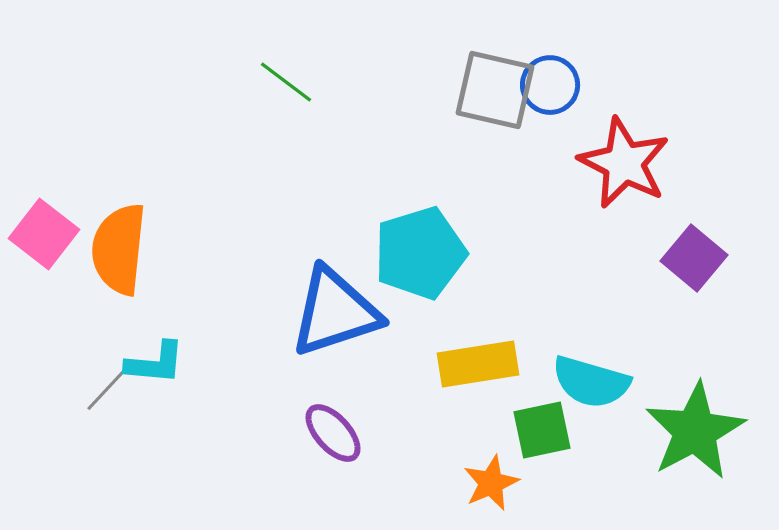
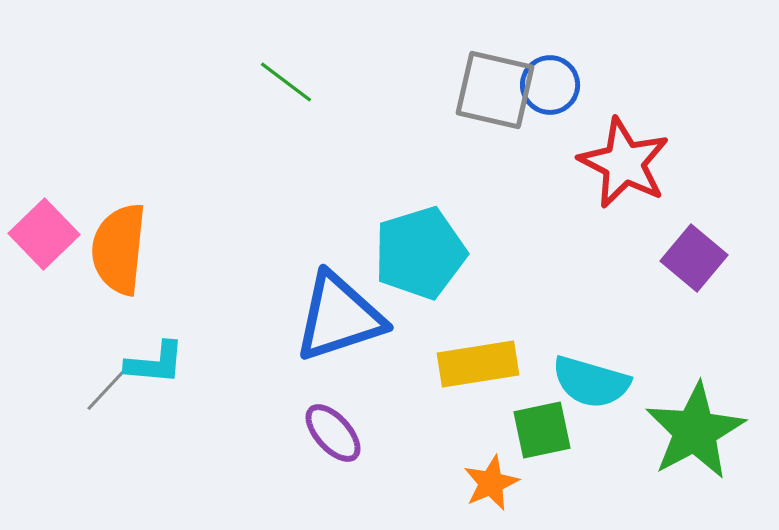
pink square: rotated 8 degrees clockwise
blue triangle: moved 4 px right, 5 px down
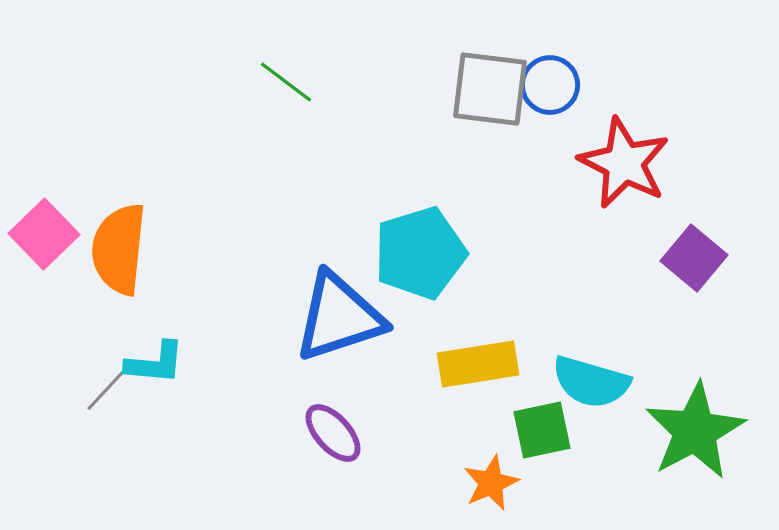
gray square: moved 5 px left, 1 px up; rotated 6 degrees counterclockwise
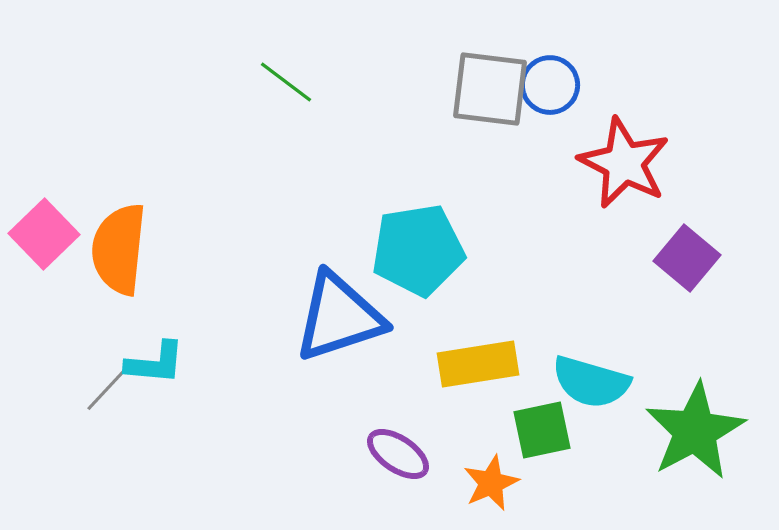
cyan pentagon: moved 2 px left, 3 px up; rotated 8 degrees clockwise
purple square: moved 7 px left
purple ellipse: moved 65 px right, 21 px down; rotated 14 degrees counterclockwise
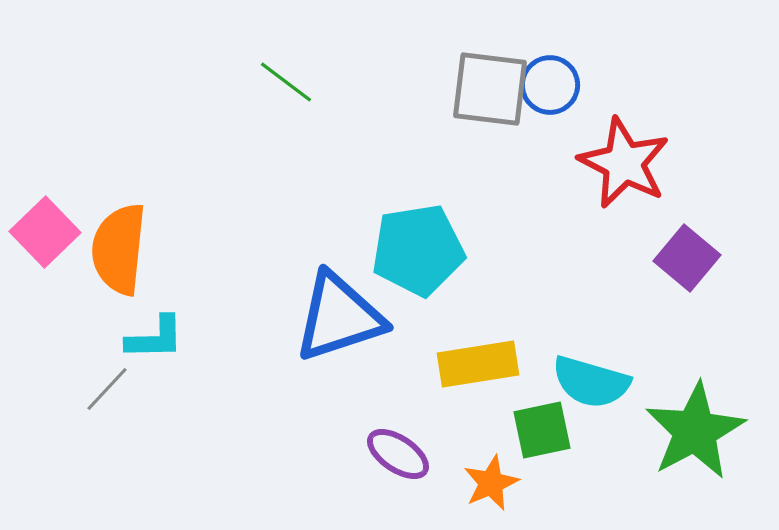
pink square: moved 1 px right, 2 px up
cyan L-shape: moved 25 px up; rotated 6 degrees counterclockwise
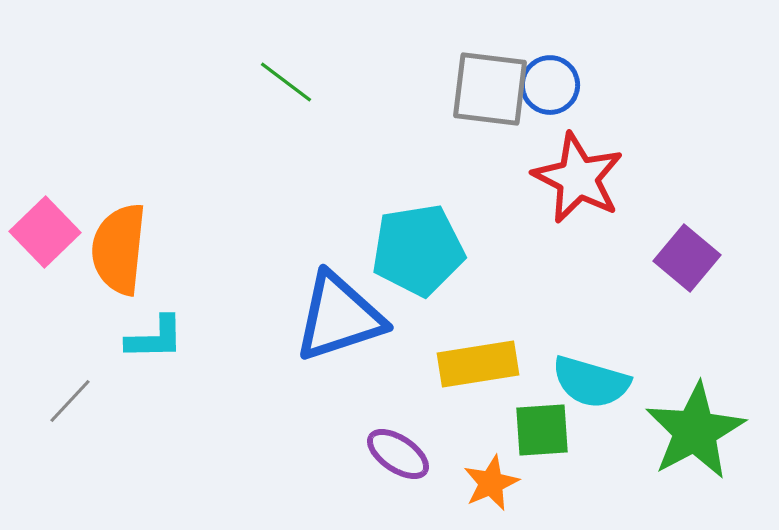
red star: moved 46 px left, 15 px down
gray line: moved 37 px left, 12 px down
green square: rotated 8 degrees clockwise
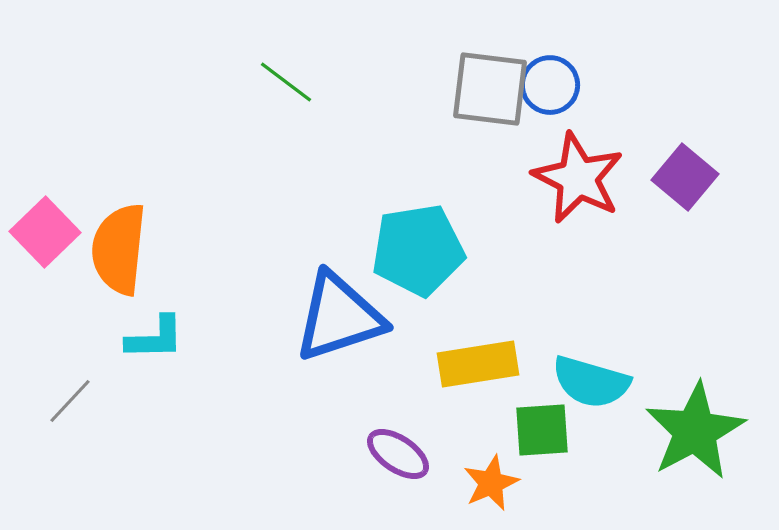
purple square: moved 2 px left, 81 px up
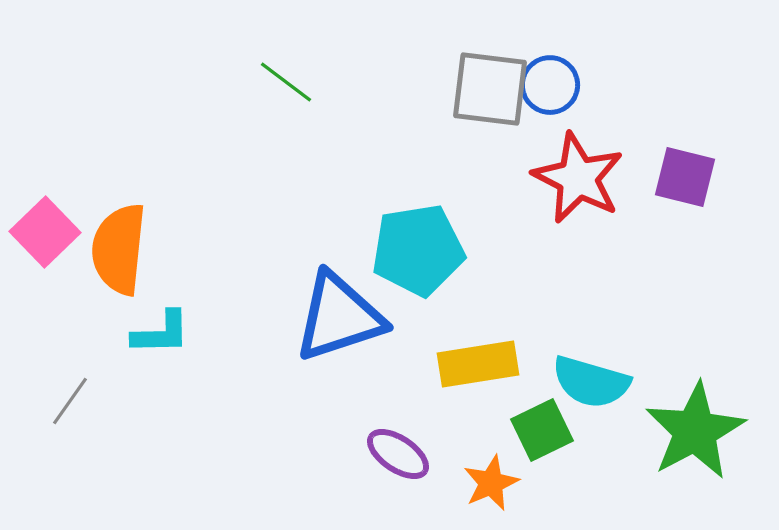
purple square: rotated 26 degrees counterclockwise
cyan L-shape: moved 6 px right, 5 px up
gray line: rotated 8 degrees counterclockwise
green square: rotated 22 degrees counterclockwise
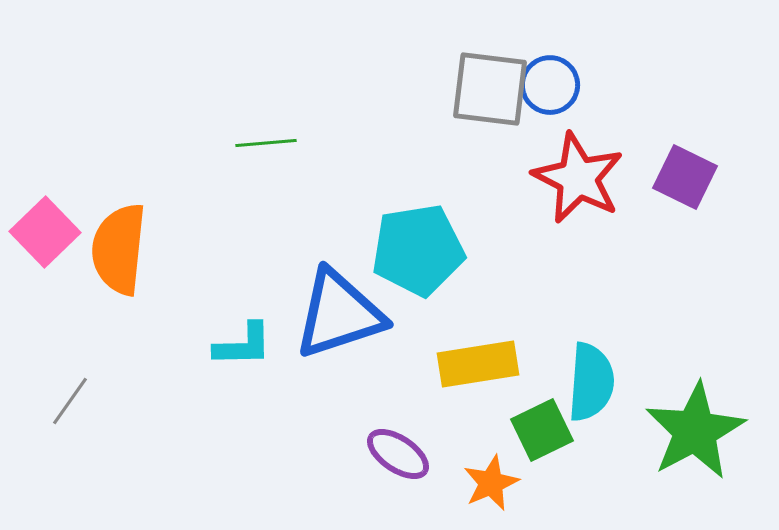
green line: moved 20 px left, 61 px down; rotated 42 degrees counterclockwise
purple square: rotated 12 degrees clockwise
blue triangle: moved 3 px up
cyan L-shape: moved 82 px right, 12 px down
cyan semicircle: rotated 102 degrees counterclockwise
